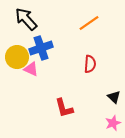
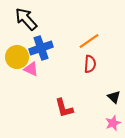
orange line: moved 18 px down
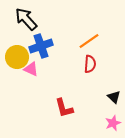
blue cross: moved 2 px up
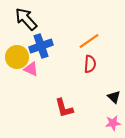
pink star: rotated 14 degrees clockwise
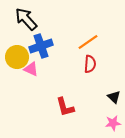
orange line: moved 1 px left, 1 px down
red L-shape: moved 1 px right, 1 px up
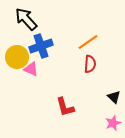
pink star: rotated 14 degrees counterclockwise
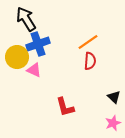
black arrow: rotated 10 degrees clockwise
blue cross: moved 3 px left, 2 px up
red semicircle: moved 3 px up
pink triangle: moved 3 px right, 1 px down
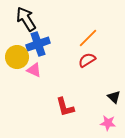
orange line: moved 4 px up; rotated 10 degrees counterclockwise
red semicircle: moved 3 px left, 1 px up; rotated 126 degrees counterclockwise
pink star: moved 5 px left; rotated 28 degrees clockwise
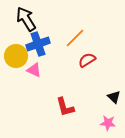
orange line: moved 13 px left
yellow circle: moved 1 px left, 1 px up
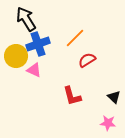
red L-shape: moved 7 px right, 11 px up
